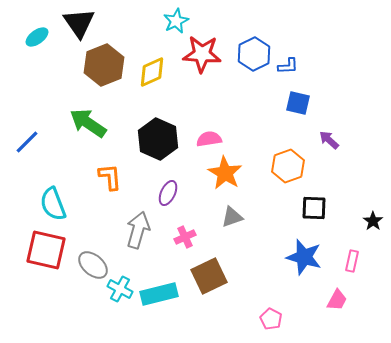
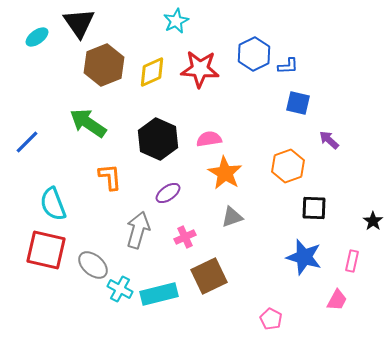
red star: moved 2 px left, 15 px down
purple ellipse: rotated 30 degrees clockwise
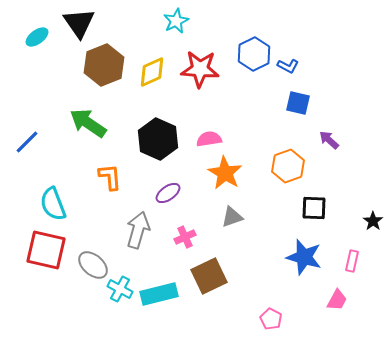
blue L-shape: rotated 30 degrees clockwise
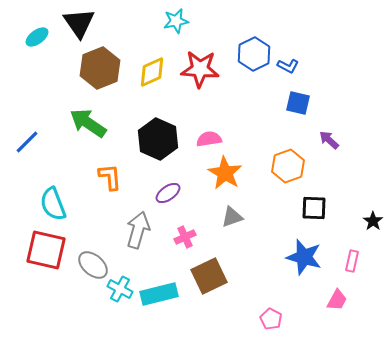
cyan star: rotated 15 degrees clockwise
brown hexagon: moved 4 px left, 3 px down
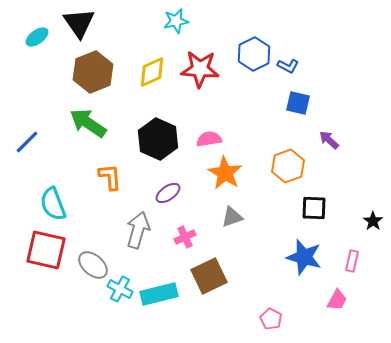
brown hexagon: moved 7 px left, 4 px down
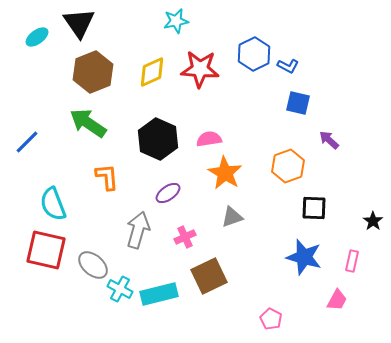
orange L-shape: moved 3 px left
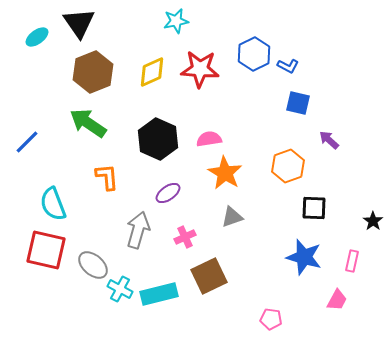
pink pentagon: rotated 20 degrees counterclockwise
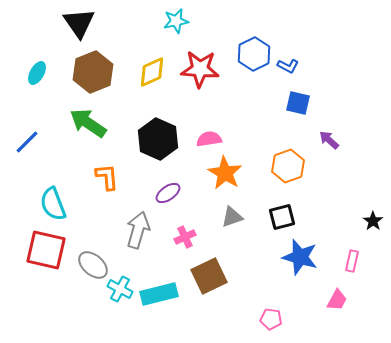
cyan ellipse: moved 36 px down; rotated 25 degrees counterclockwise
black square: moved 32 px left, 9 px down; rotated 16 degrees counterclockwise
blue star: moved 4 px left
